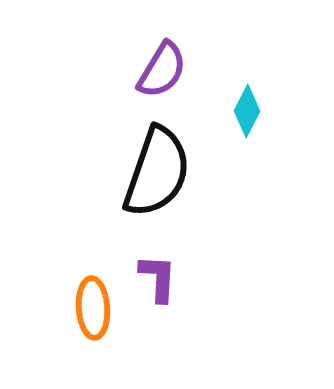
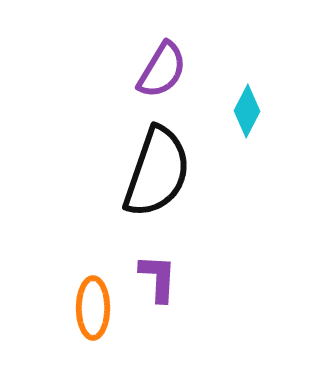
orange ellipse: rotated 4 degrees clockwise
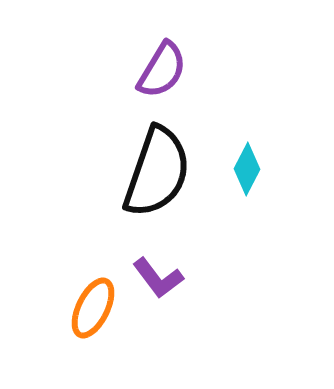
cyan diamond: moved 58 px down
purple L-shape: rotated 140 degrees clockwise
orange ellipse: rotated 26 degrees clockwise
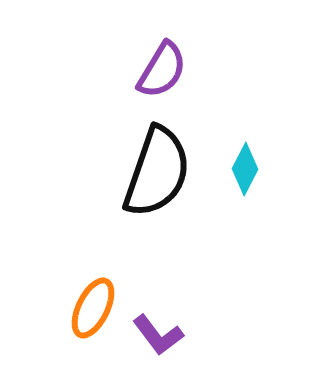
cyan diamond: moved 2 px left
purple L-shape: moved 57 px down
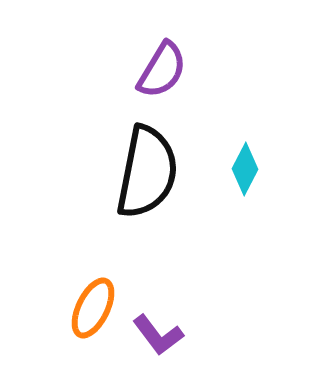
black semicircle: moved 10 px left; rotated 8 degrees counterclockwise
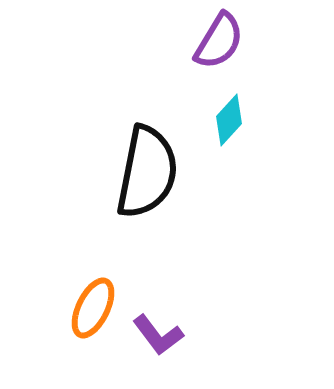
purple semicircle: moved 57 px right, 29 px up
cyan diamond: moved 16 px left, 49 px up; rotated 15 degrees clockwise
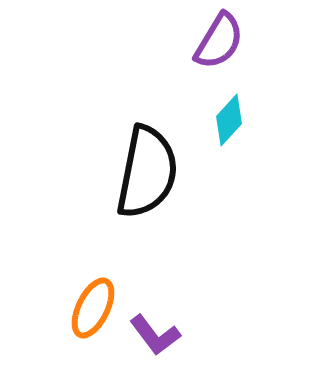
purple L-shape: moved 3 px left
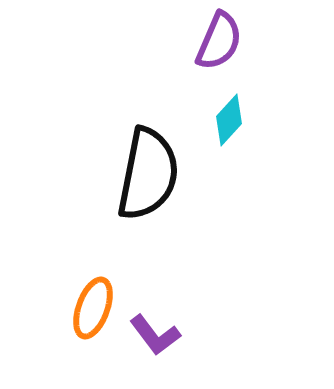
purple semicircle: rotated 8 degrees counterclockwise
black semicircle: moved 1 px right, 2 px down
orange ellipse: rotated 6 degrees counterclockwise
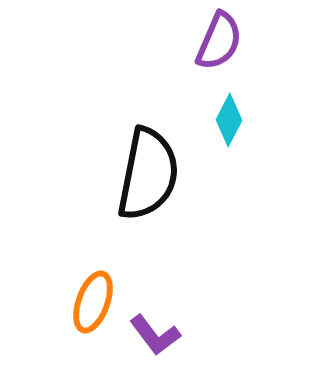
cyan diamond: rotated 15 degrees counterclockwise
orange ellipse: moved 6 px up
